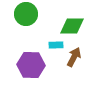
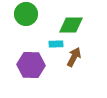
green diamond: moved 1 px left, 1 px up
cyan rectangle: moved 1 px up
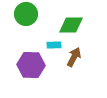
cyan rectangle: moved 2 px left, 1 px down
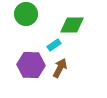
green diamond: moved 1 px right
cyan rectangle: rotated 32 degrees counterclockwise
brown arrow: moved 14 px left, 11 px down
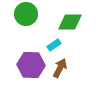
green diamond: moved 2 px left, 3 px up
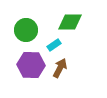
green circle: moved 16 px down
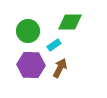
green circle: moved 2 px right, 1 px down
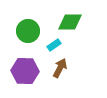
purple hexagon: moved 6 px left, 6 px down
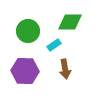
brown arrow: moved 5 px right, 1 px down; rotated 144 degrees clockwise
